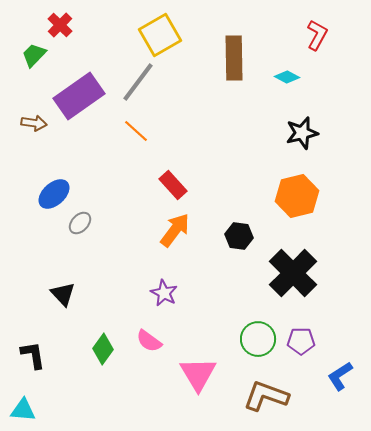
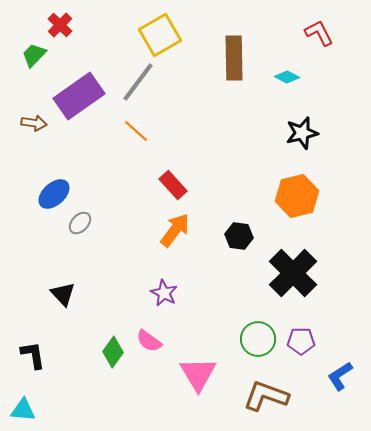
red L-shape: moved 2 px right, 2 px up; rotated 56 degrees counterclockwise
green diamond: moved 10 px right, 3 px down
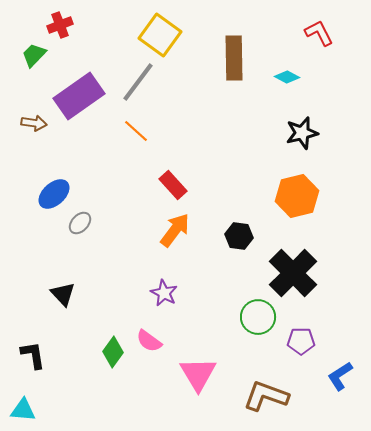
red cross: rotated 25 degrees clockwise
yellow square: rotated 24 degrees counterclockwise
green circle: moved 22 px up
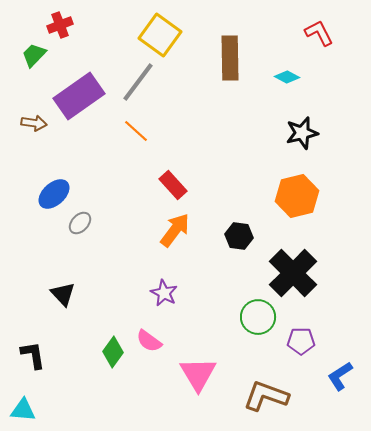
brown rectangle: moved 4 px left
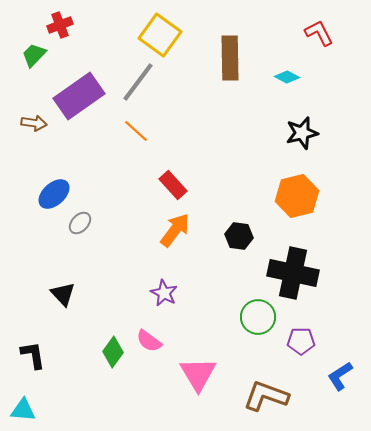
black cross: rotated 33 degrees counterclockwise
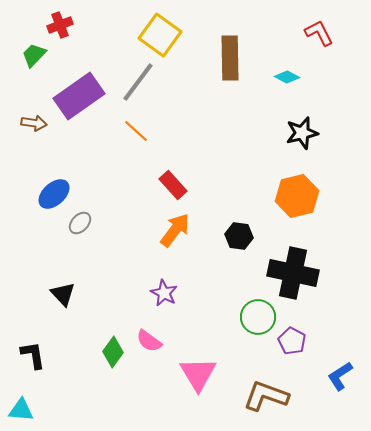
purple pentagon: moved 9 px left; rotated 28 degrees clockwise
cyan triangle: moved 2 px left
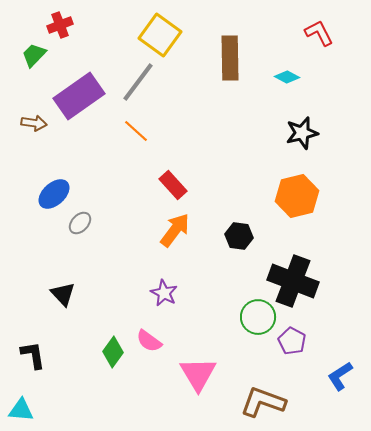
black cross: moved 8 px down; rotated 9 degrees clockwise
brown L-shape: moved 3 px left, 6 px down
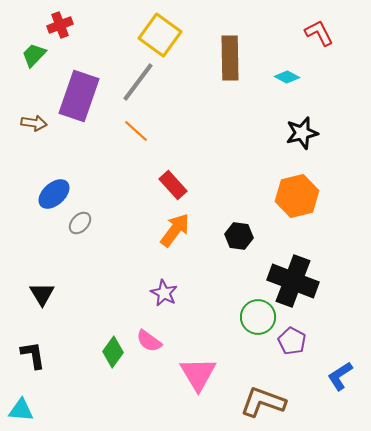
purple rectangle: rotated 36 degrees counterclockwise
black triangle: moved 21 px left; rotated 12 degrees clockwise
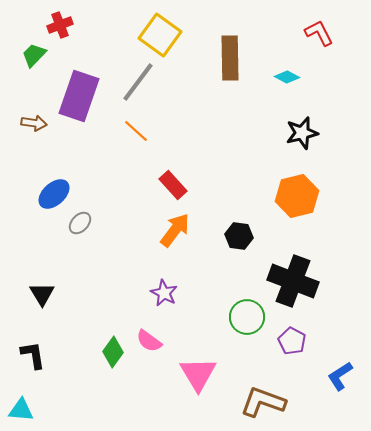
green circle: moved 11 px left
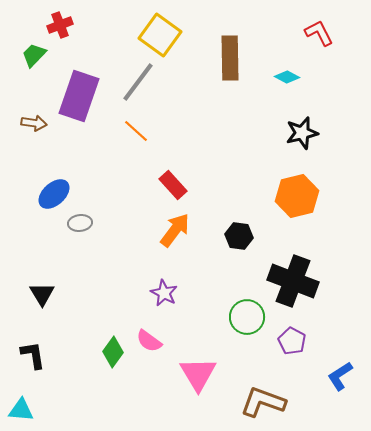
gray ellipse: rotated 40 degrees clockwise
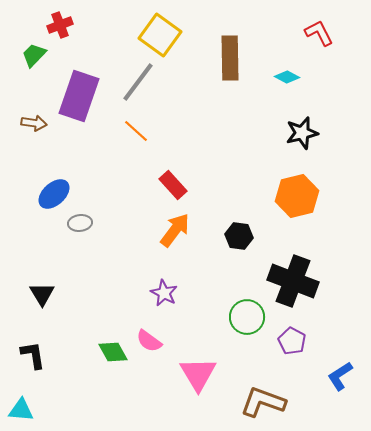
green diamond: rotated 64 degrees counterclockwise
